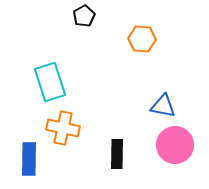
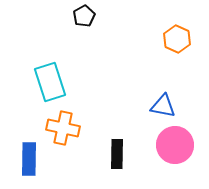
orange hexagon: moved 35 px right; rotated 20 degrees clockwise
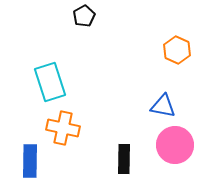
orange hexagon: moved 11 px down
black rectangle: moved 7 px right, 5 px down
blue rectangle: moved 1 px right, 2 px down
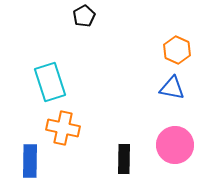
blue triangle: moved 9 px right, 18 px up
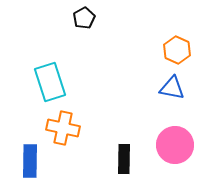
black pentagon: moved 2 px down
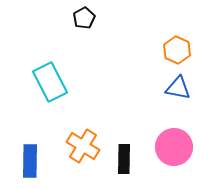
cyan rectangle: rotated 9 degrees counterclockwise
blue triangle: moved 6 px right
orange cross: moved 20 px right, 18 px down; rotated 20 degrees clockwise
pink circle: moved 1 px left, 2 px down
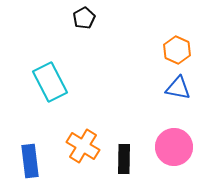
blue rectangle: rotated 8 degrees counterclockwise
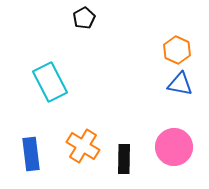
blue triangle: moved 2 px right, 4 px up
blue rectangle: moved 1 px right, 7 px up
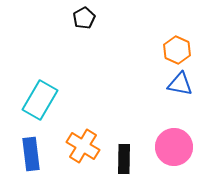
cyan rectangle: moved 10 px left, 18 px down; rotated 57 degrees clockwise
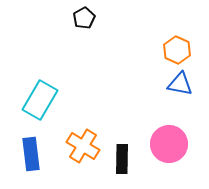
pink circle: moved 5 px left, 3 px up
black rectangle: moved 2 px left
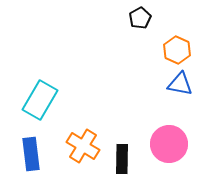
black pentagon: moved 56 px right
